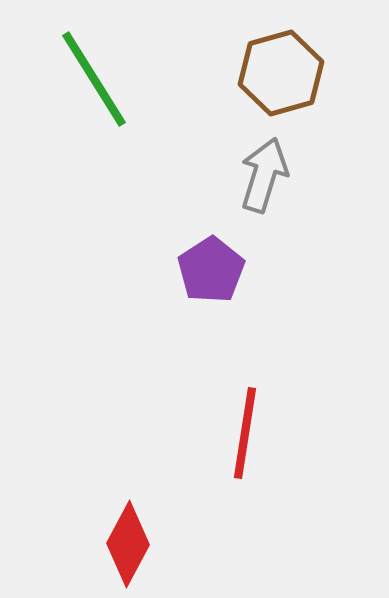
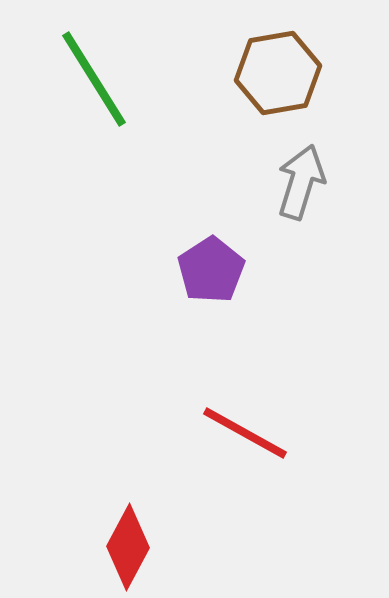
brown hexagon: moved 3 px left; rotated 6 degrees clockwise
gray arrow: moved 37 px right, 7 px down
red line: rotated 70 degrees counterclockwise
red diamond: moved 3 px down
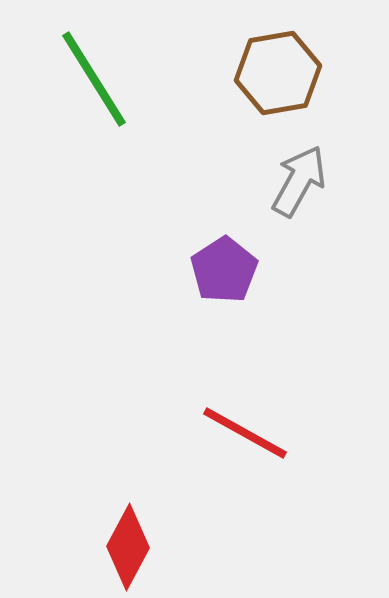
gray arrow: moved 2 px left, 1 px up; rotated 12 degrees clockwise
purple pentagon: moved 13 px right
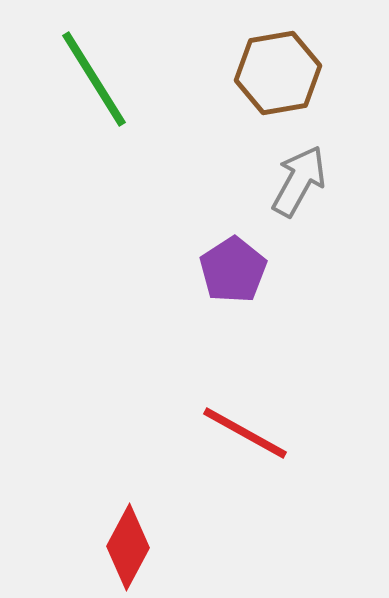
purple pentagon: moved 9 px right
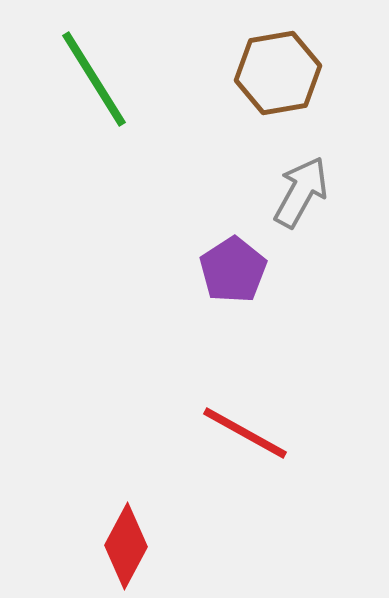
gray arrow: moved 2 px right, 11 px down
red diamond: moved 2 px left, 1 px up
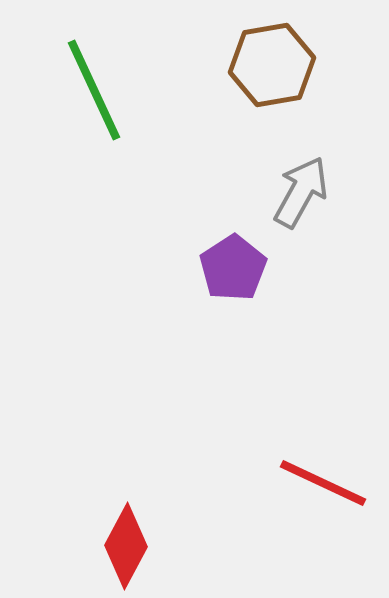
brown hexagon: moved 6 px left, 8 px up
green line: moved 11 px down; rotated 7 degrees clockwise
purple pentagon: moved 2 px up
red line: moved 78 px right, 50 px down; rotated 4 degrees counterclockwise
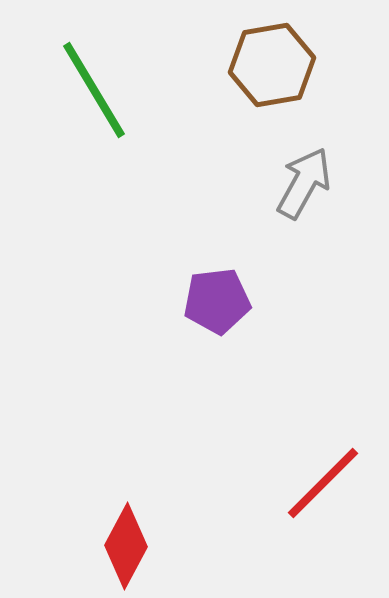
green line: rotated 6 degrees counterclockwise
gray arrow: moved 3 px right, 9 px up
purple pentagon: moved 16 px left, 33 px down; rotated 26 degrees clockwise
red line: rotated 70 degrees counterclockwise
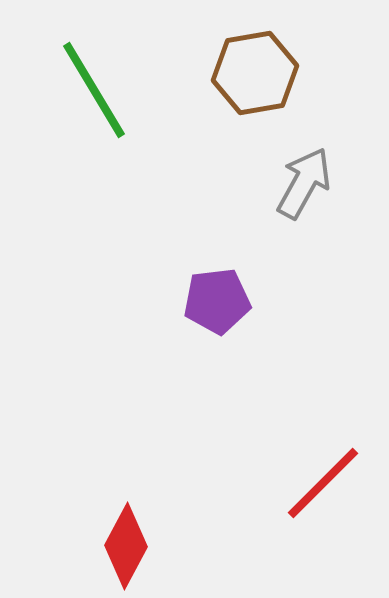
brown hexagon: moved 17 px left, 8 px down
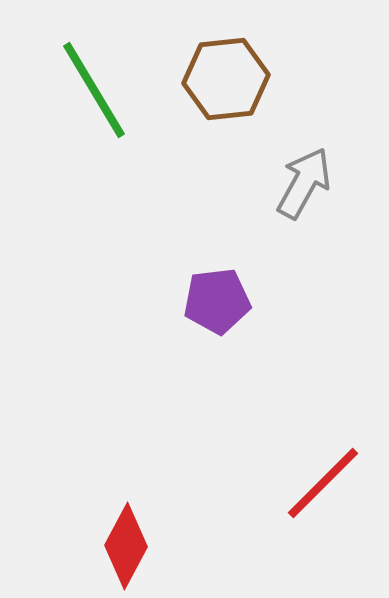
brown hexagon: moved 29 px left, 6 px down; rotated 4 degrees clockwise
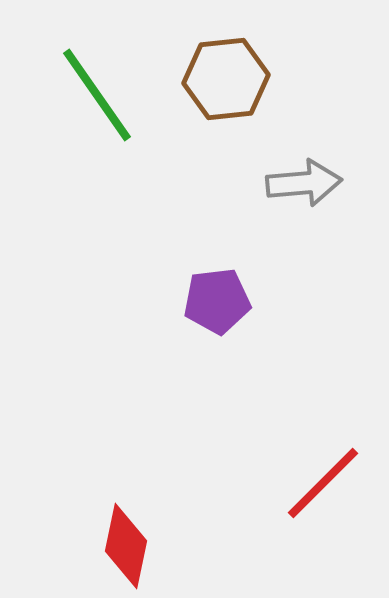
green line: moved 3 px right, 5 px down; rotated 4 degrees counterclockwise
gray arrow: rotated 56 degrees clockwise
red diamond: rotated 16 degrees counterclockwise
